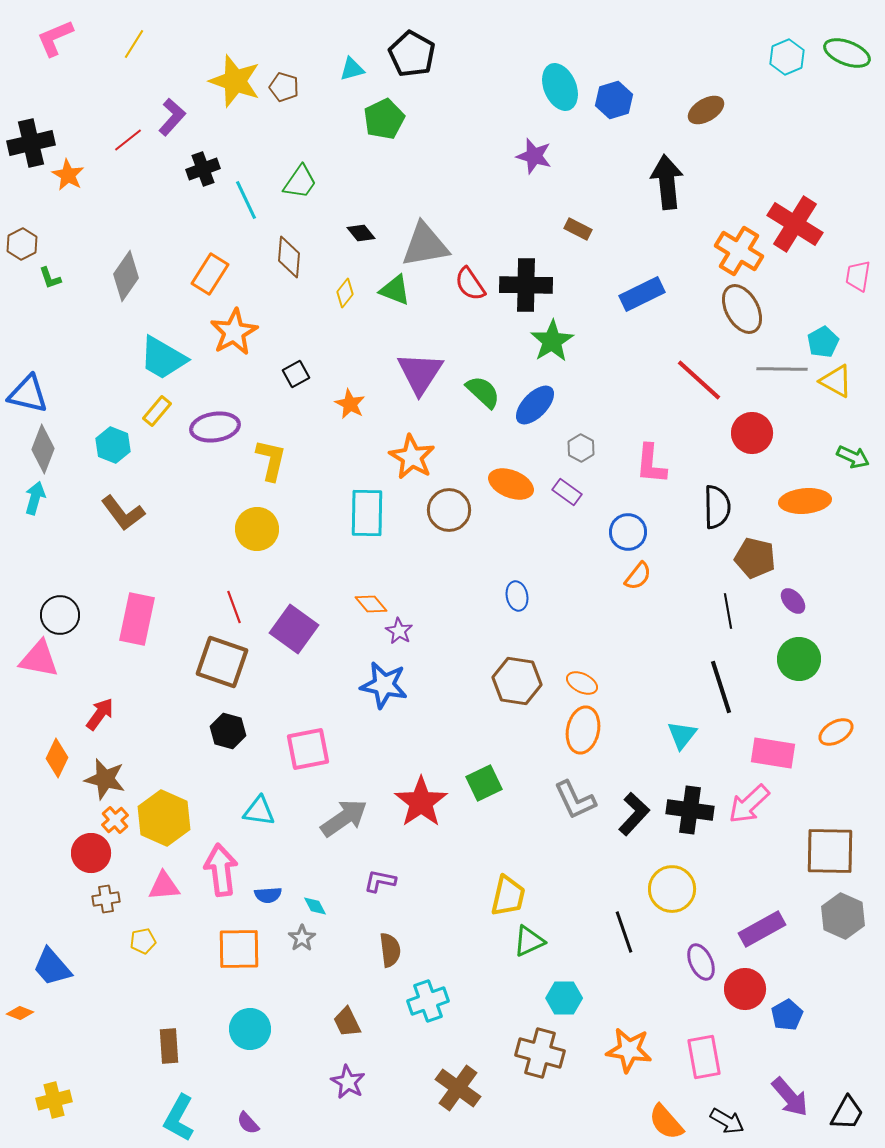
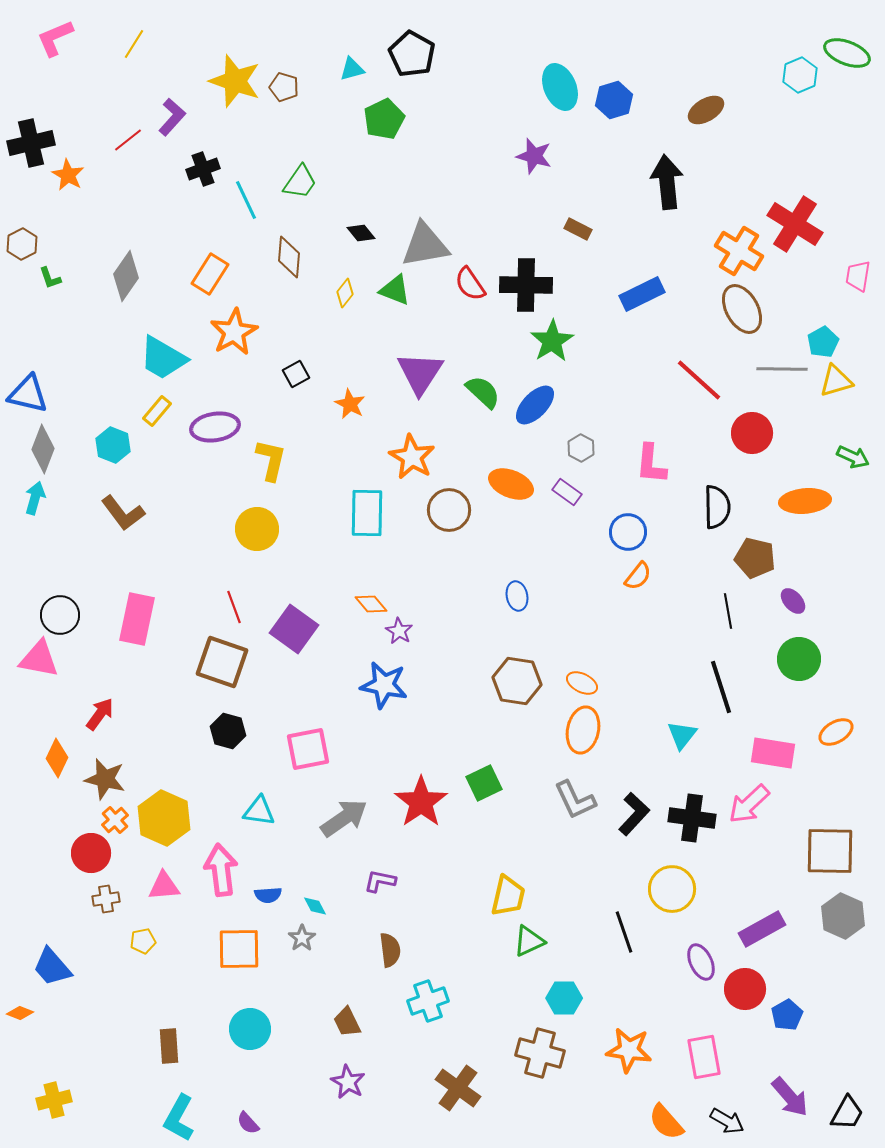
cyan hexagon at (787, 57): moved 13 px right, 18 px down
yellow triangle at (836, 381): rotated 45 degrees counterclockwise
black cross at (690, 810): moved 2 px right, 8 px down
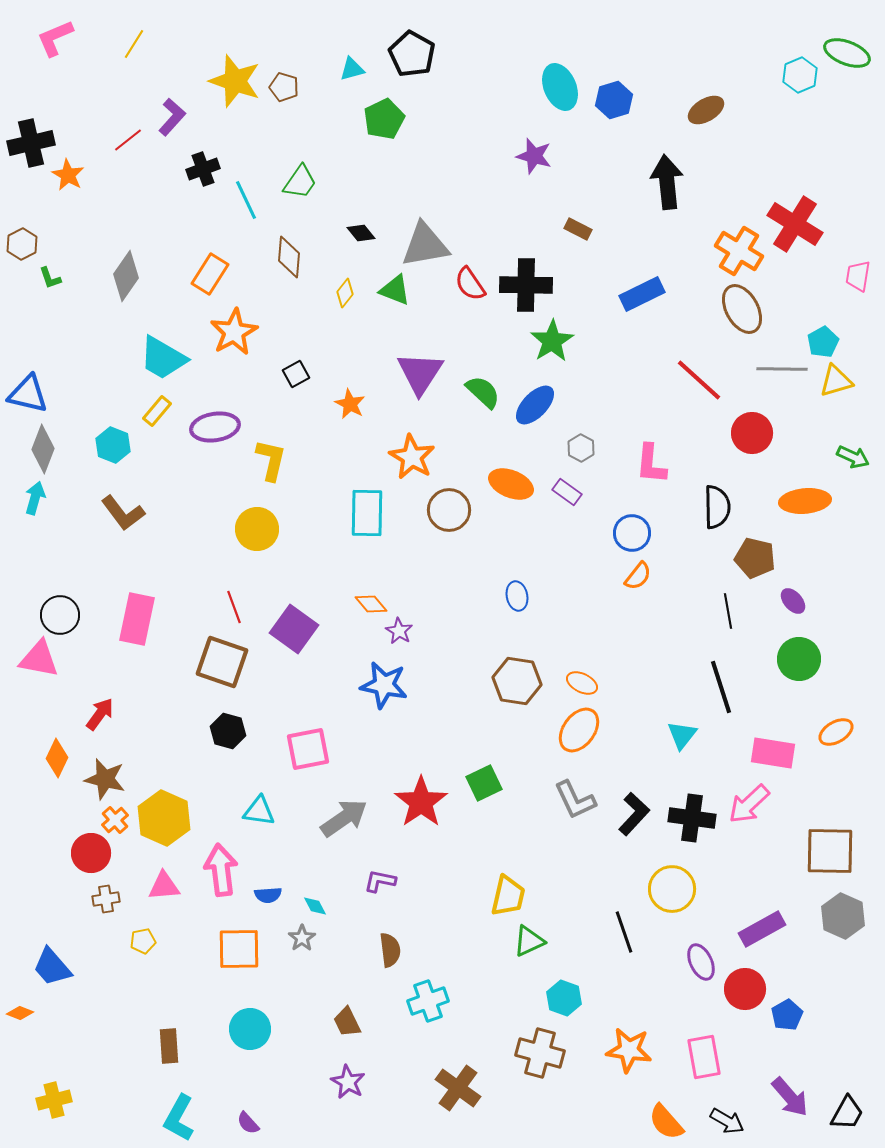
blue circle at (628, 532): moved 4 px right, 1 px down
orange ellipse at (583, 730): moved 4 px left; rotated 24 degrees clockwise
cyan hexagon at (564, 998): rotated 20 degrees clockwise
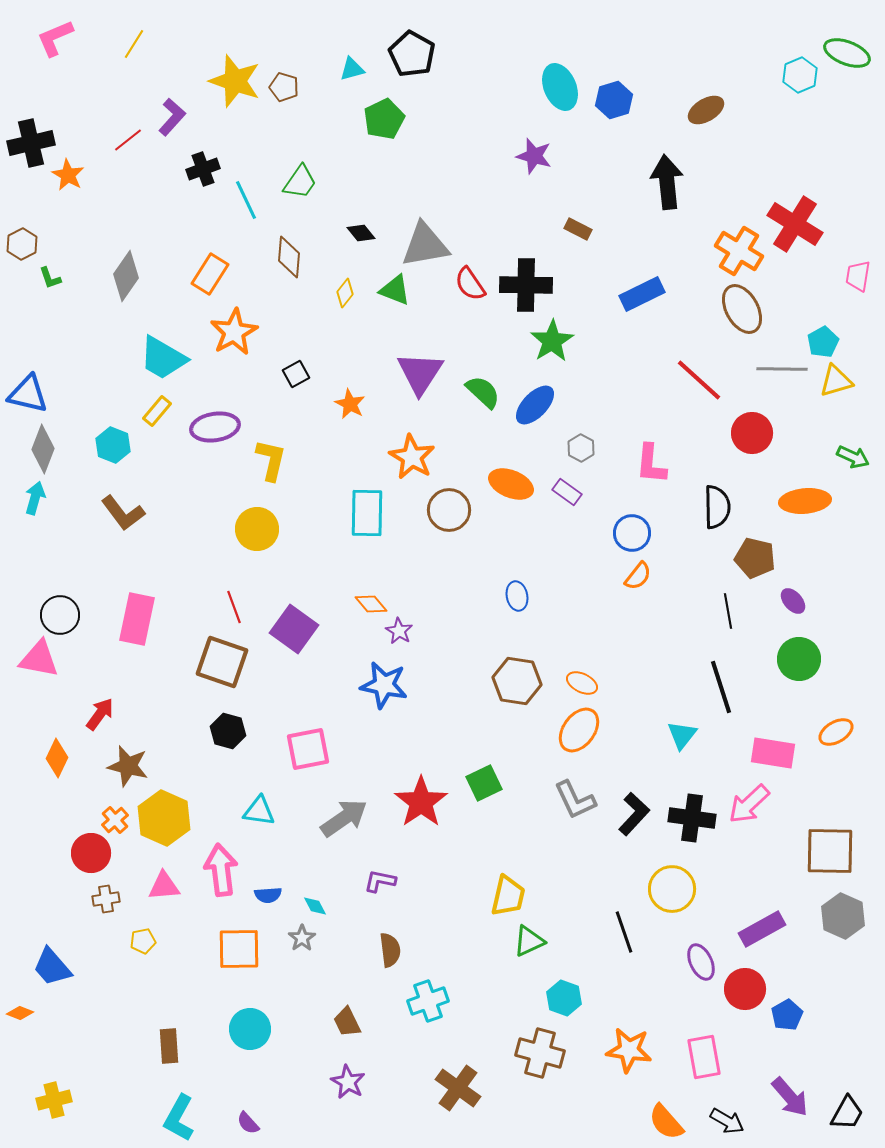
brown star at (105, 779): moved 23 px right, 13 px up
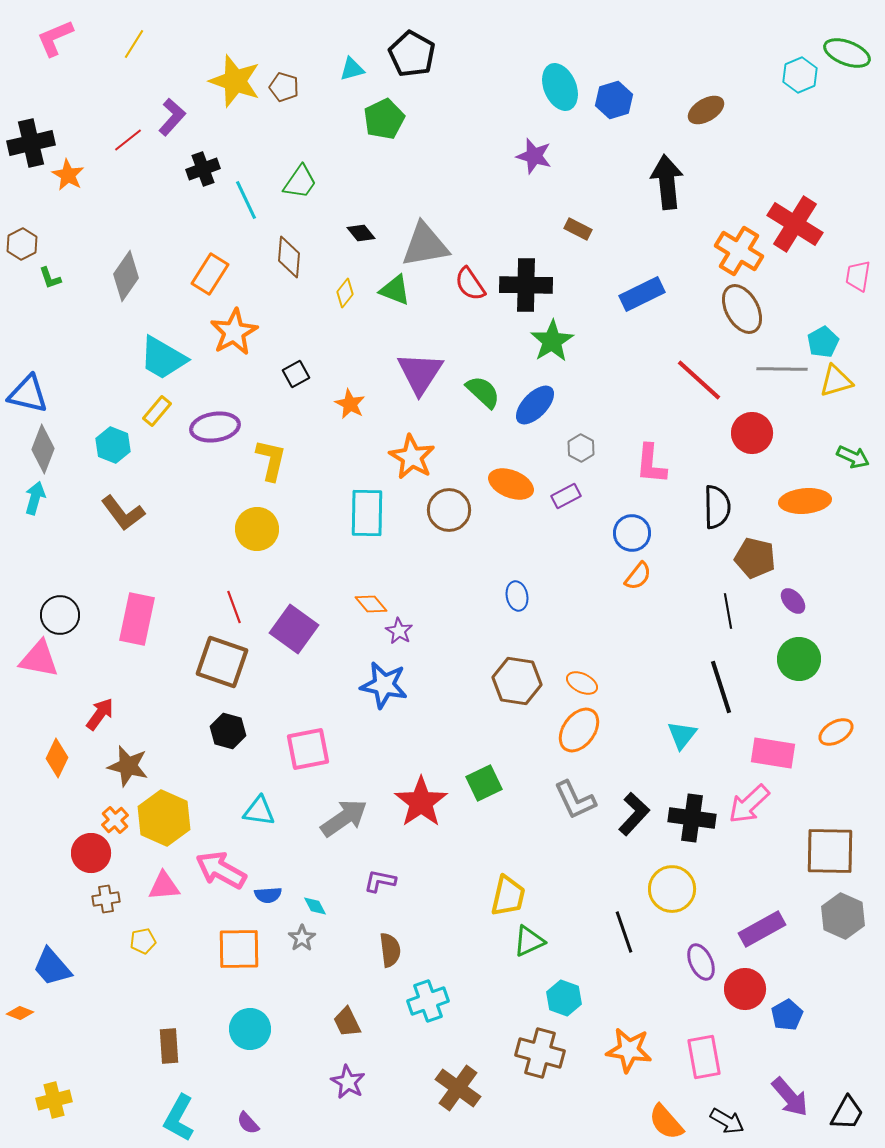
purple rectangle at (567, 492): moved 1 px left, 4 px down; rotated 64 degrees counterclockwise
pink arrow at (221, 870): rotated 54 degrees counterclockwise
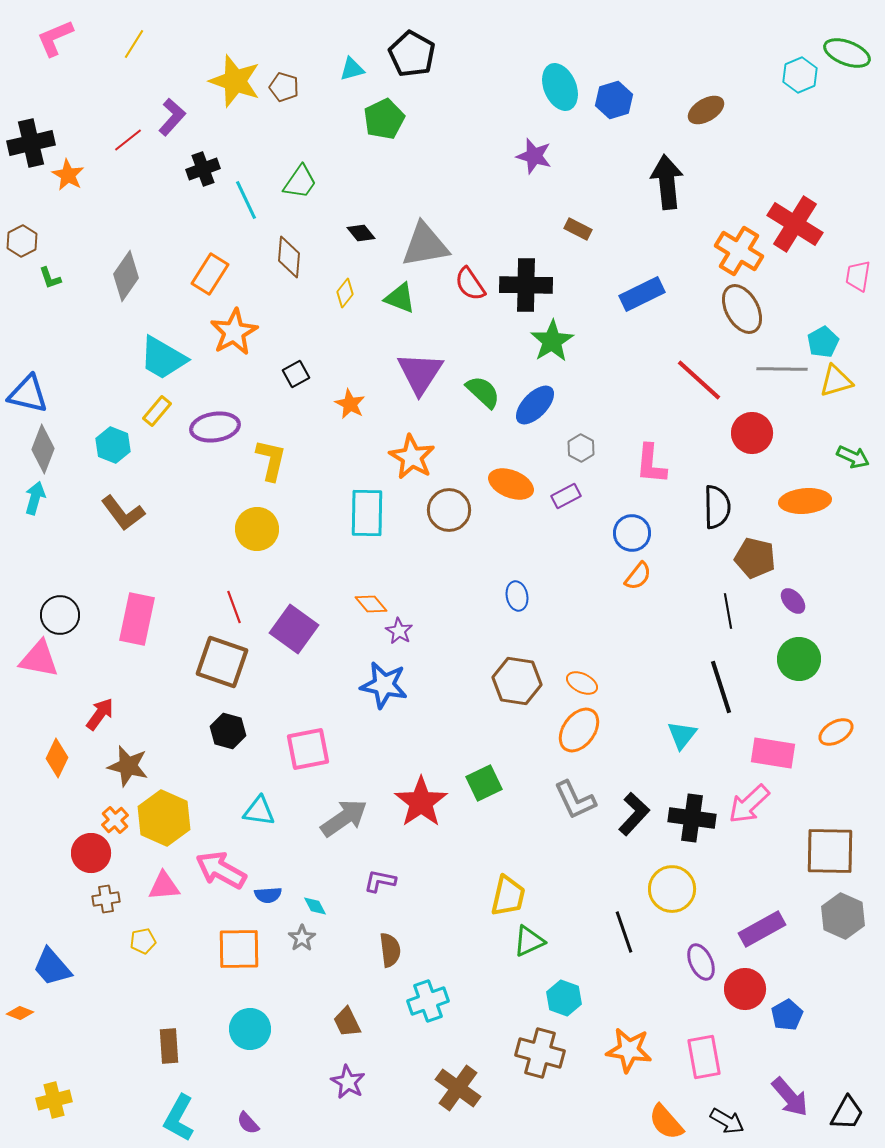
brown hexagon at (22, 244): moved 3 px up
green triangle at (395, 290): moved 5 px right, 8 px down
